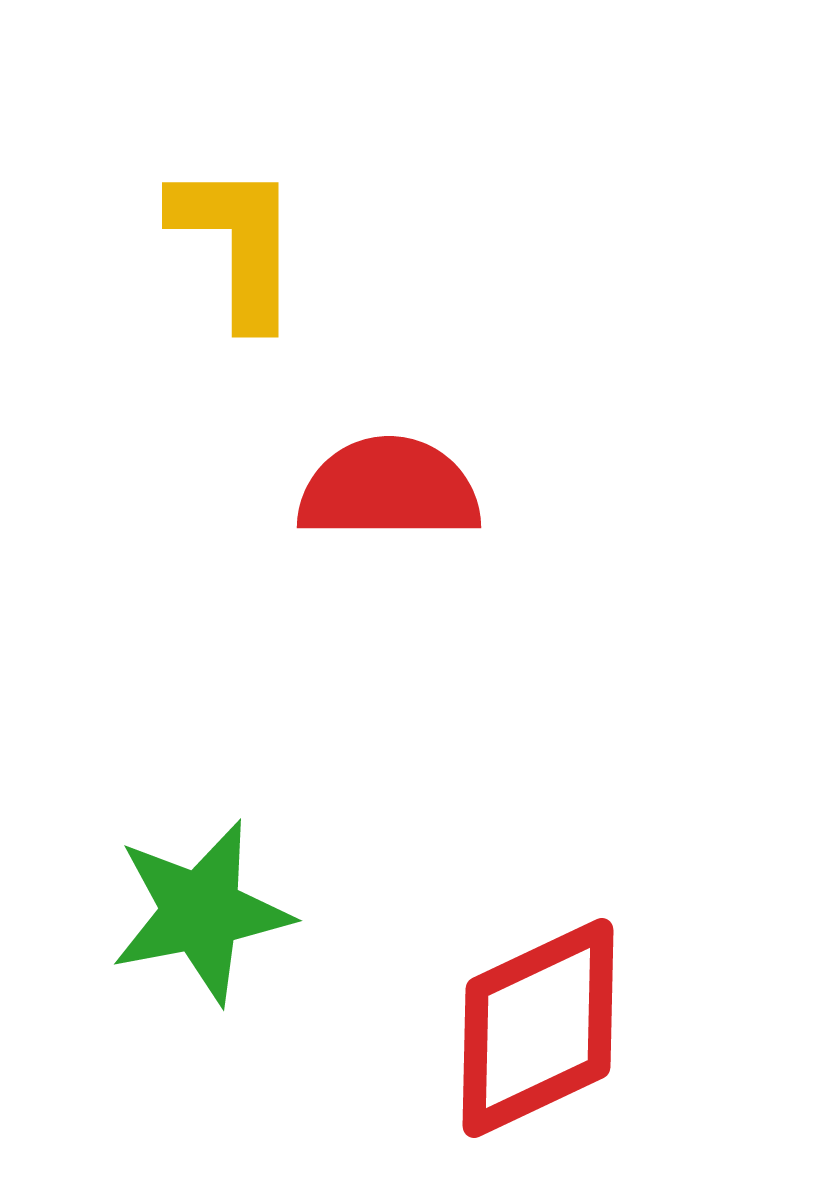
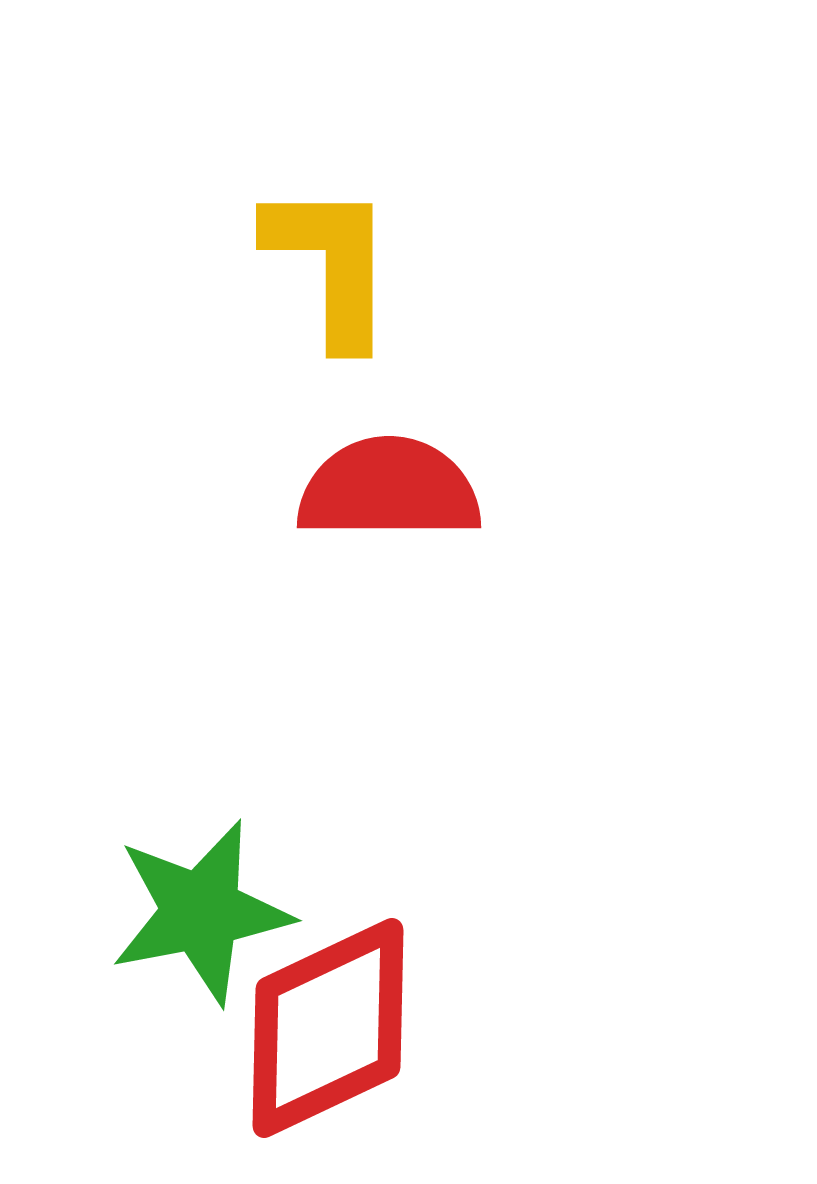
yellow L-shape: moved 94 px right, 21 px down
red diamond: moved 210 px left
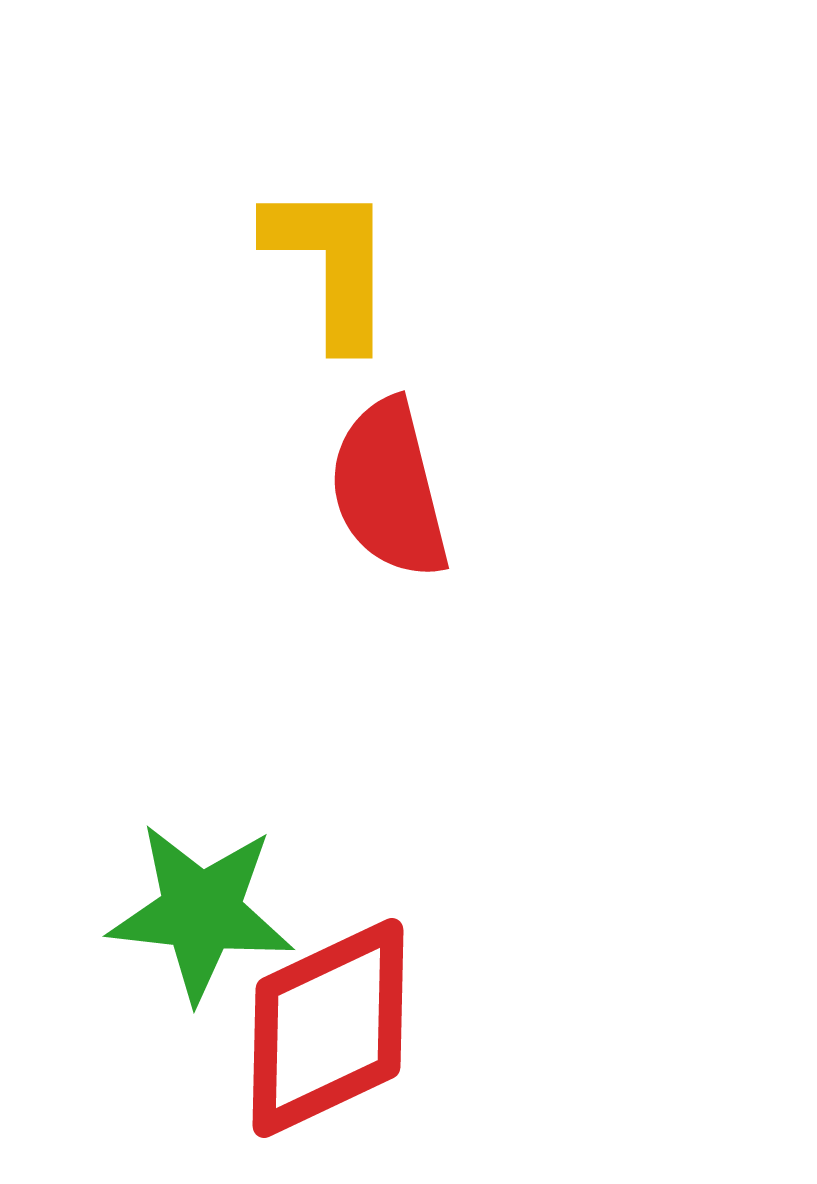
red semicircle: rotated 104 degrees counterclockwise
green star: rotated 17 degrees clockwise
